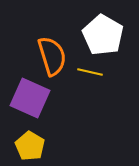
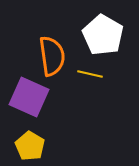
orange semicircle: rotated 9 degrees clockwise
yellow line: moved 2 px down
purple square: moved 1 px left, 1 px up
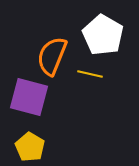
orange semicircle: rotated 150 degrees counterclockwise
purple square: rotated 9 degrees counterclockwise
yellow pentagon: moved 1 px down
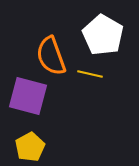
orange semicircle: moved 1 px left; rotated 42 degrees counterclockwise
purple square: moved 1 px left, 1 px up
yellow pentagon: rotated 12 degrees clockwise
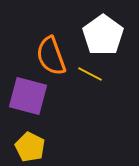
white pentagon: rotated 6 degrees clockwise
yellow line: rotated 15 degrees clockwise
yellow pentagon: rotated 16 degrees counterclockwise
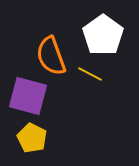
yellow pentagon: moved 2 px right, 9 px up
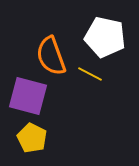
white pentagon: moved 2 px right, 2 px down; rotated 24 degrees counterclockwise
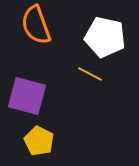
orange semicircle: moved 15 px left, 31 px up
purple square: moved 1 px left
yellow pentagon: moved 7 px right, 3 px down
